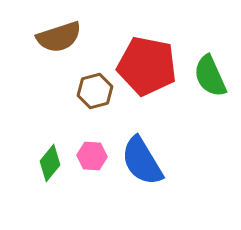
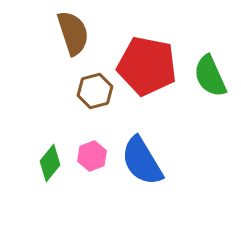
brown semicircle: moved 14 px right, 4 px up; rotated 90 degrees counterclockwise
pink hexagon: rotated 24 degrees counterclockwise
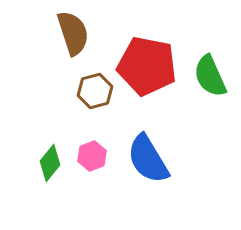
blue semicircle: moved 6 px right, 2 px up
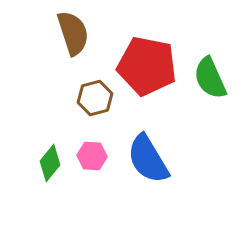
green semicircle: moved 2 px down
brown hexagon: moved 7 px down
pink hexagon: rotated 24 degrees clockwise
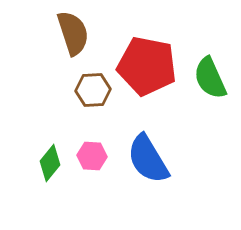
brown hexagon: moved 2 px left, 8 px up; rotated 12 degrees clockwise
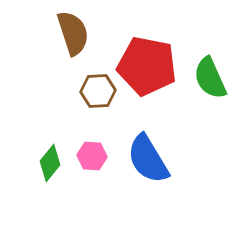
brown hexagon: moved 5 px right, 1 px down
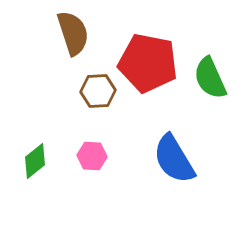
red pentagon: moved 1 px right, 3 px up
blue semicircle: moved 26 px right
green diamond: moved 15 px left, 2 px up; rotated 12 degrees clockwise
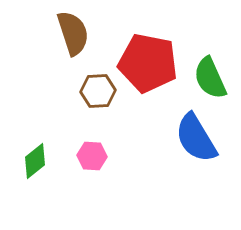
blue semicircle: moved 22 px right, 21 px up
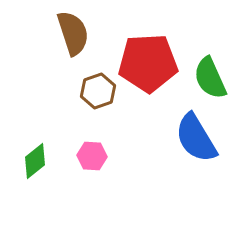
red pentagon: rotated 14 degrees counterclockwise
brown hexagon: rotated 16 degrees counterclockwise
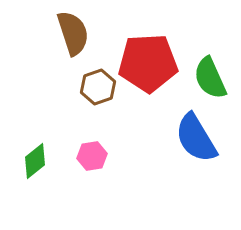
brown hexagon: moved 4 px up
pink hexagon: rotated 12 degrees counterclockwise
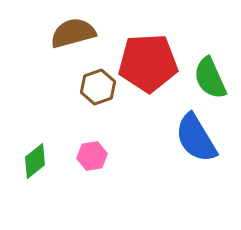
brown semicircle: rotated 87 degrees counterclockwise
